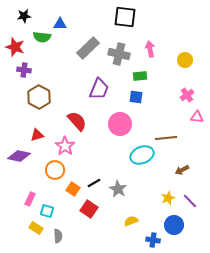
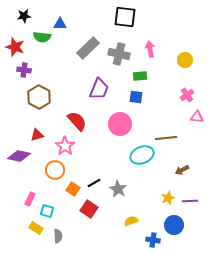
purple line: rotated 49 degrees counterclockwise
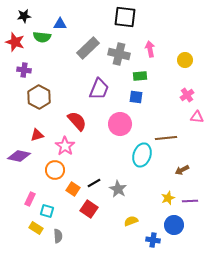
red star: moved 5 px up
cyan ellipse: rotated 50 degrees counterclockwise
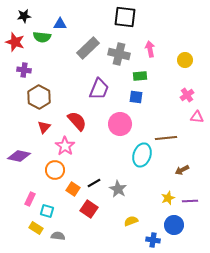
red triangle: moved 7 px right, 8 px up; rotated 32 degrees counterclockwise
gray semicircle: rotated 80 degrees counterclockwise
